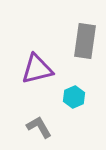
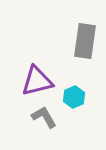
purple triangle: moved 12 px down
gray L-shape: moved 5 px right, 10 px up
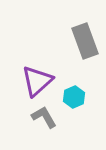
gray rectangle: rotated 28 degrees counterclockwise
purple triangle: rotated 28 degrees counterclockwise
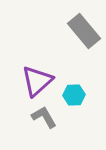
gray rectangle: moved 1 px left, 10 px up; rotated 20 degrees counterclockwise
cyan hexagon: moved 2 px up; rotated 20 degrees clockwise
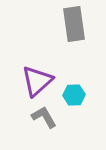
gray rectangle: moved 10 px left, 7 px up; rotated 32 degrees clockwise
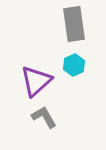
purple triangle: moved 1 px left
cyan hexagon: moved 30 px up; rotated 20 degrees counterclockwise
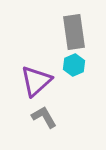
gray rectangle: moved 8 px down
